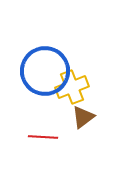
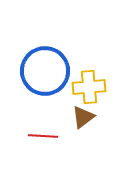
yellow cross: moved 17 px right; rotated 16 degrees clockwise
red line: moved 1 px up
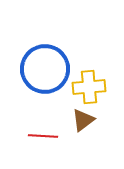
blue circle: moved 2 px up
brown triangle: moved 3 px down
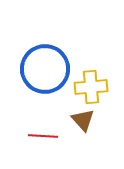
yellow cross: moved 2 px right
brown triangle: rotated 35 degrees counterclockwise
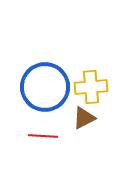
blue circle: moved 18 px down
brown triangle: moved 1 px right, 2 px up; rotated 45 degrees clockwise
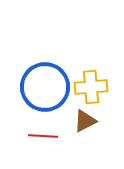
brown triangle: moved 1 px right, 3 px down
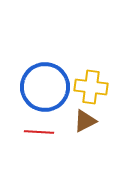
yellow cross: rotated 12 degrees clockwise
red line: moved 4 px left, 4 px up
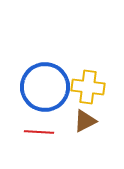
yellow cross: moved 3 px left
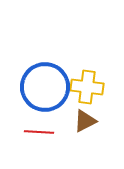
yellow cross: moved 1 px left
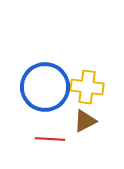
red line: moved 11 px right, 7 px down
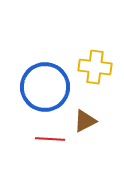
yellow cross: moved 8 px right, 20 px up
